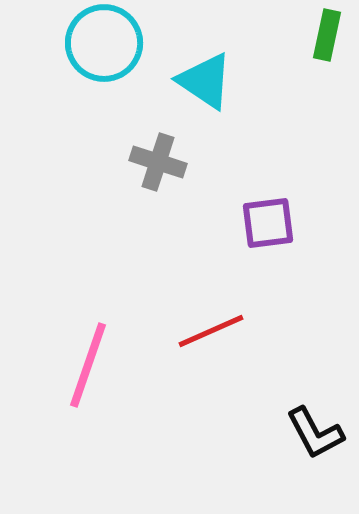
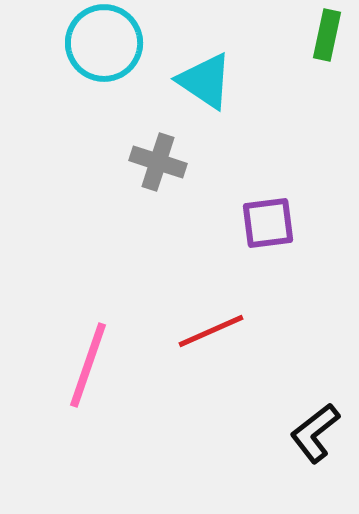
black L-shape: rotated 80 degrees clockwise
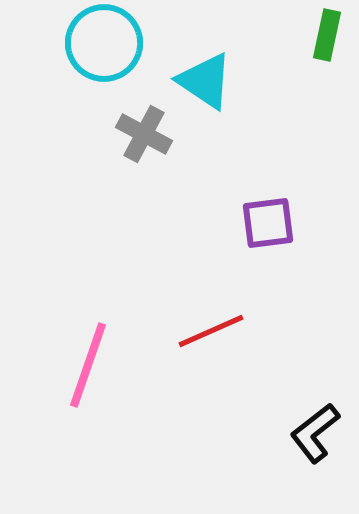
gray cross: moved 14 px left, 28 px up; rotated 10 degrees clockwise
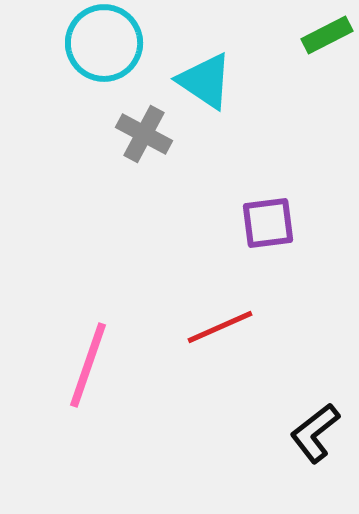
green rectangle: rotated 51 degrees clockwise
red line: moved 9 px right, 4 px up
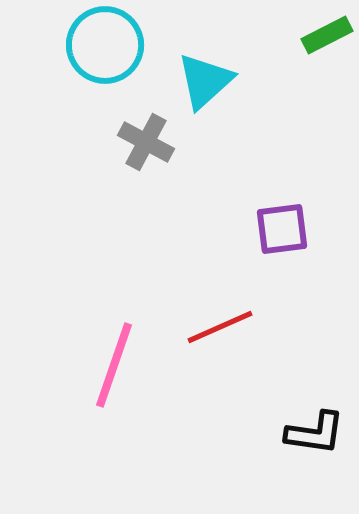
cyan circle: moved 1 px right, 2 px down
cyan triangle: rotated 44 degrees clockwise
gray cross: moved 2 px right, 8 px down
purple square: moved 14 px right, 6 px down
pink line: moved 26 px right
black L-shape: rotated 134 degrees counterclockwise
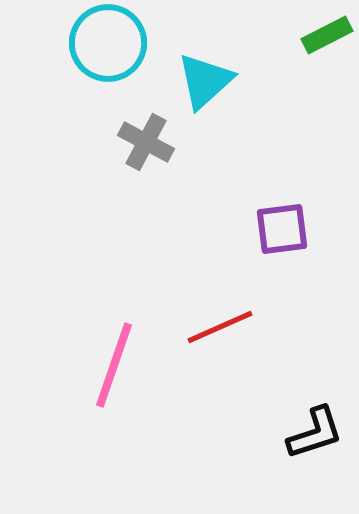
cyan circle: moved 3 px right, 2 px up
black L-shape: rotated 26 degrees counterclockwise
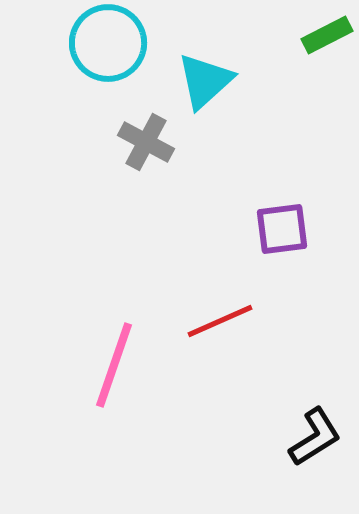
red line: moved 6 px up
black L-shape: moved 4 px down; rotated 14 degrees counterclockwise
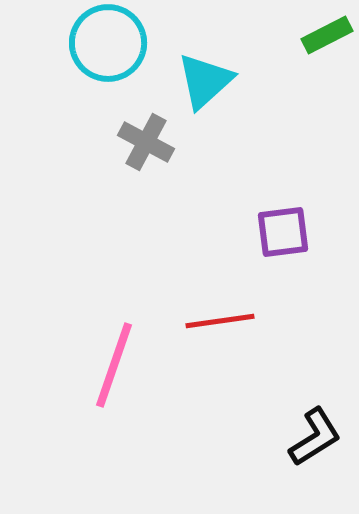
purple square: moved 1 px right, 3 px down
red line: rotated 16 degrees clockwise
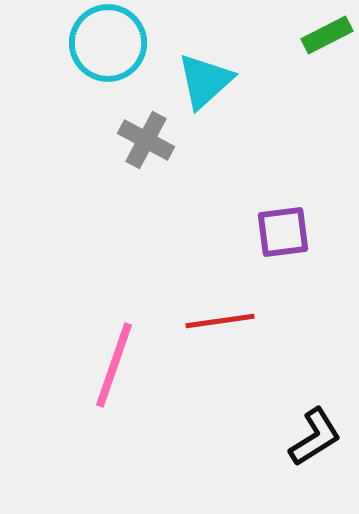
gray cross: moved 2 px up
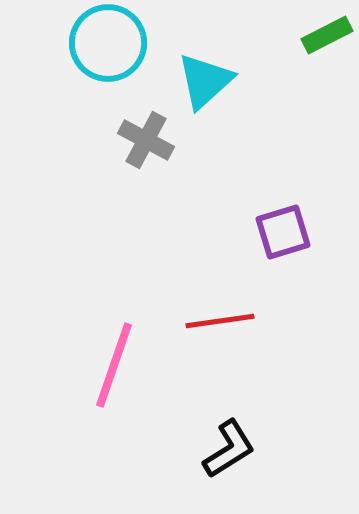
purple square: rotated 10 degrees counterclockwise
black L-shape: moved 86 px left, 12 px down
